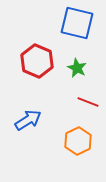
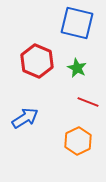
blue arrow: moved 3 px left, 2 px up
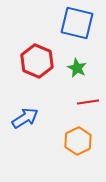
red line: rotated 30 degrees counterclockwise
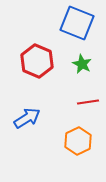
blue square: rotated 8 degrees clockwise
green star: moved 5 px right, 4 px up
blue arrow: moved 2 px right
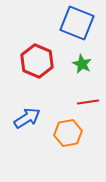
orange hexagon: moved 10 px left, 8 px up; rotated 16 degrees clockwise
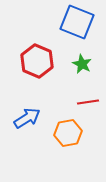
blue square: moved 1 px up
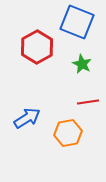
red hexagon: moved 14 px up; rotated 8 degrees clockwise
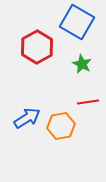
blue square: rotated 8 degrees clockwise
orange hexagon: moved 7 px left, 7 px up
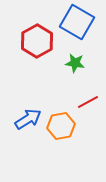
red hexagon: moved 6 px up
green star: moved 7 px left, 1 px up; rotated 18 degrees counterclockwise
red line: rotated 20 degrees counterclockwise
blue arrow: moved 1 px right, 1 px down
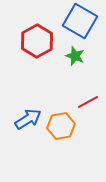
blue square: moved 3 px right, 1 px up
green star: moved 7 px up; rotated 12 degrees clockwise
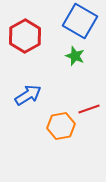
red hexagon: moved 12 px left, 5 px up
red line: moved 1 px right, 7 px down; rotated 10 degrees clockwise
blue arrow: moved 24 px up
